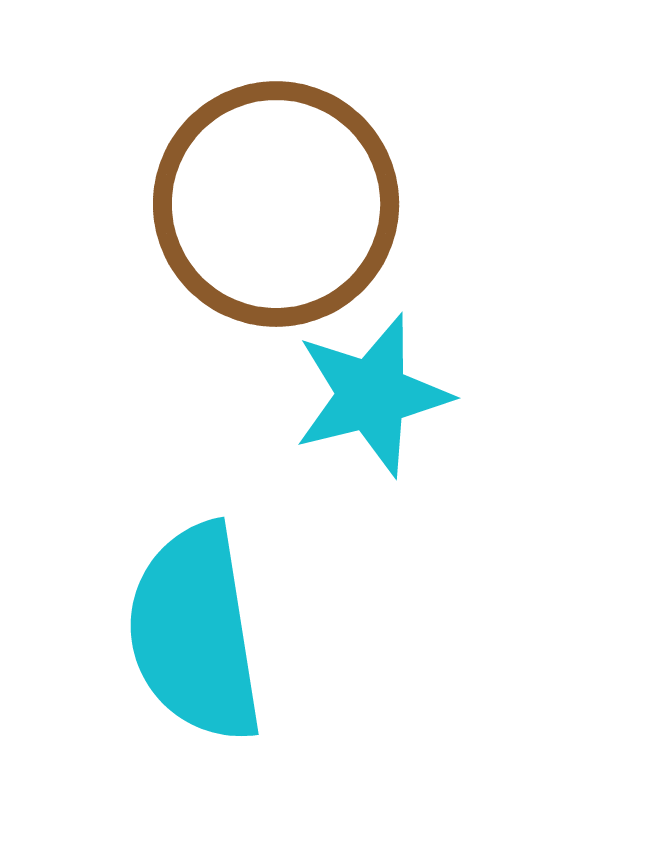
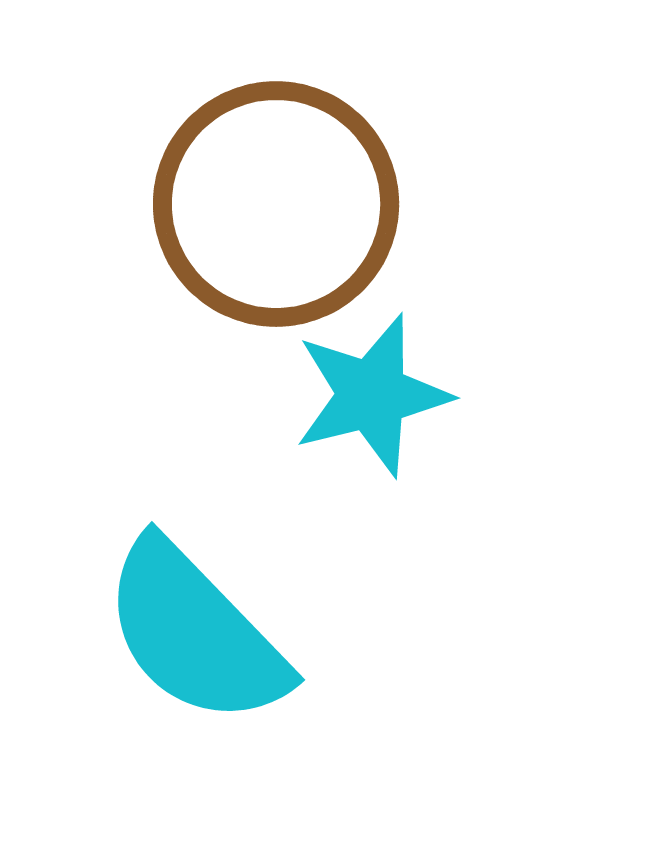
cyan semicircle: rotated 35 degrees counterclockwise
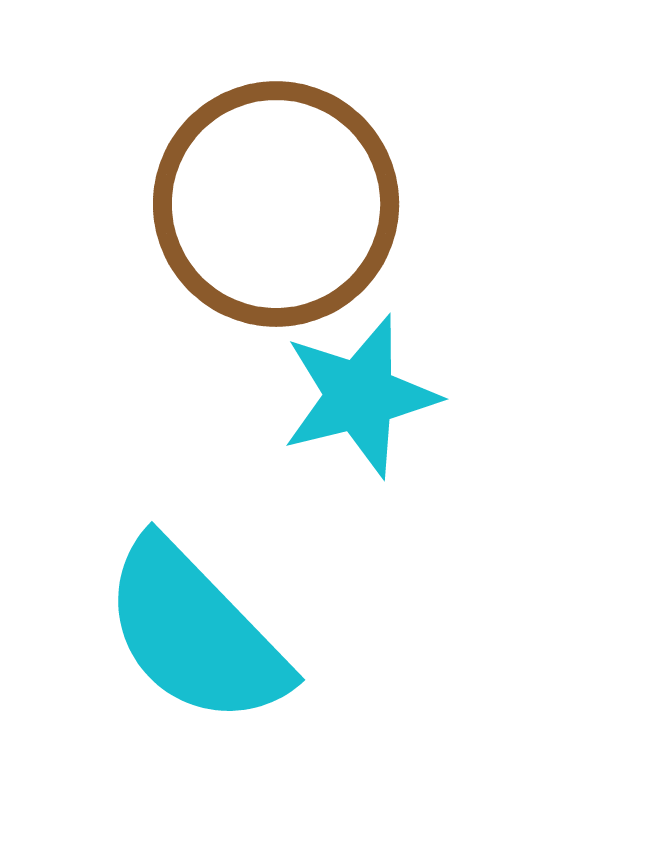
cyan star: moved 12 px left, 1 px down
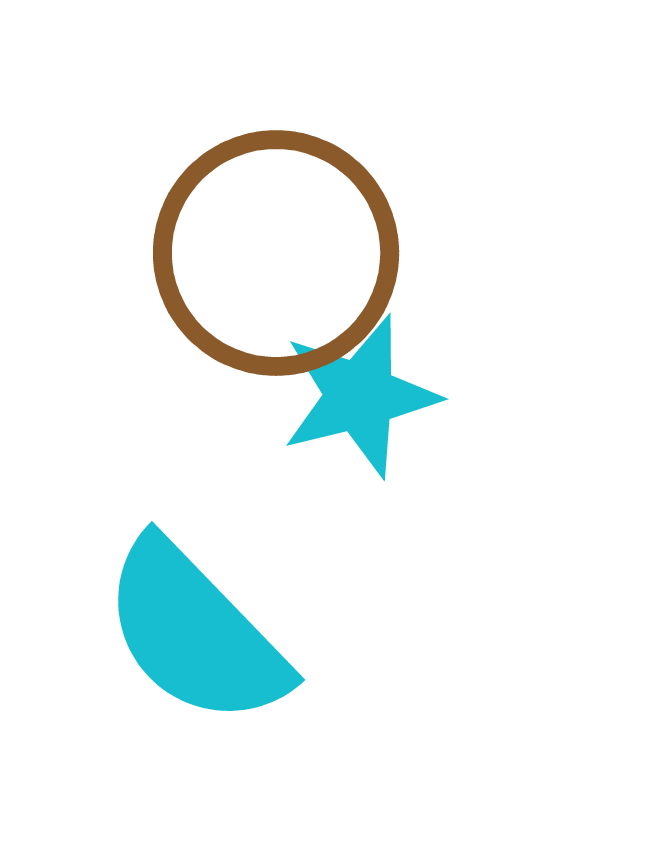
brown circle: moved 49 px down
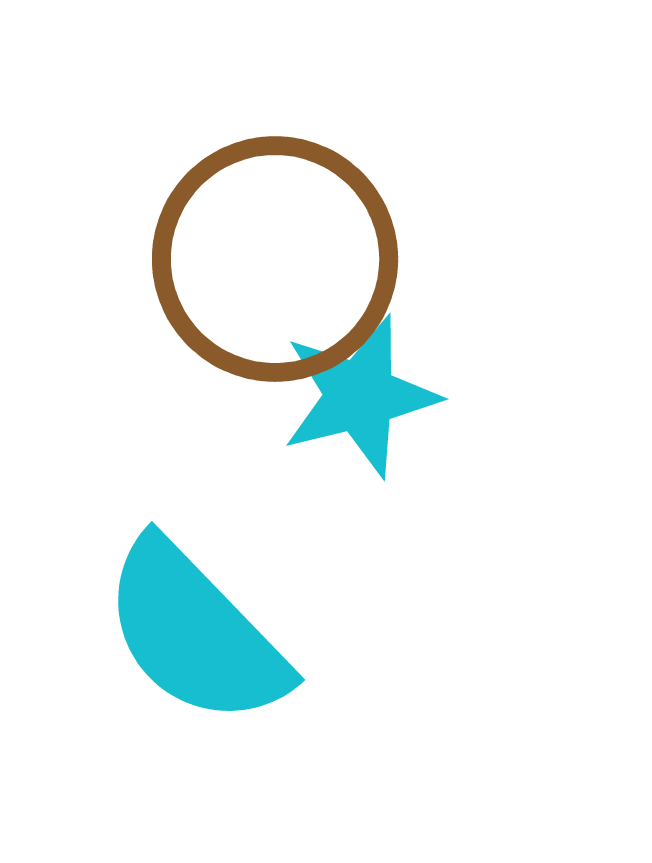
brown circle: moved 1 px left, 6 px down
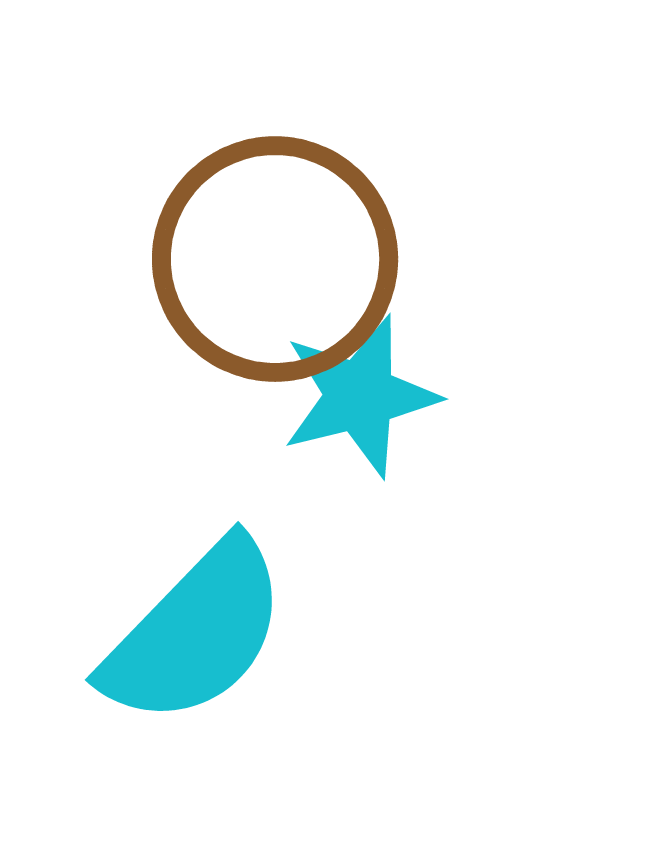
cyan semicircle: rotated 92 degrees counterclockwise
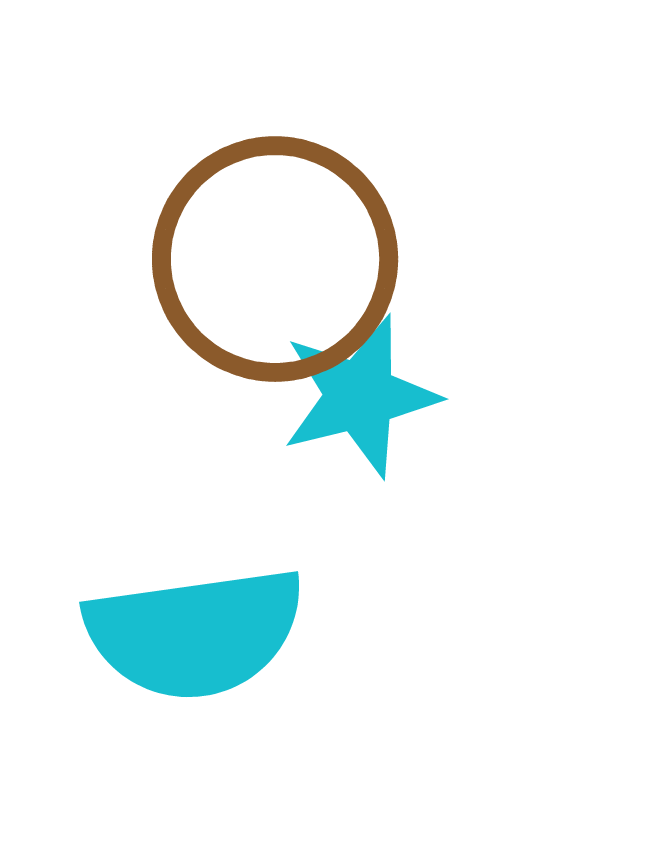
cyan semicircle: rotated 38 degrees clockwise
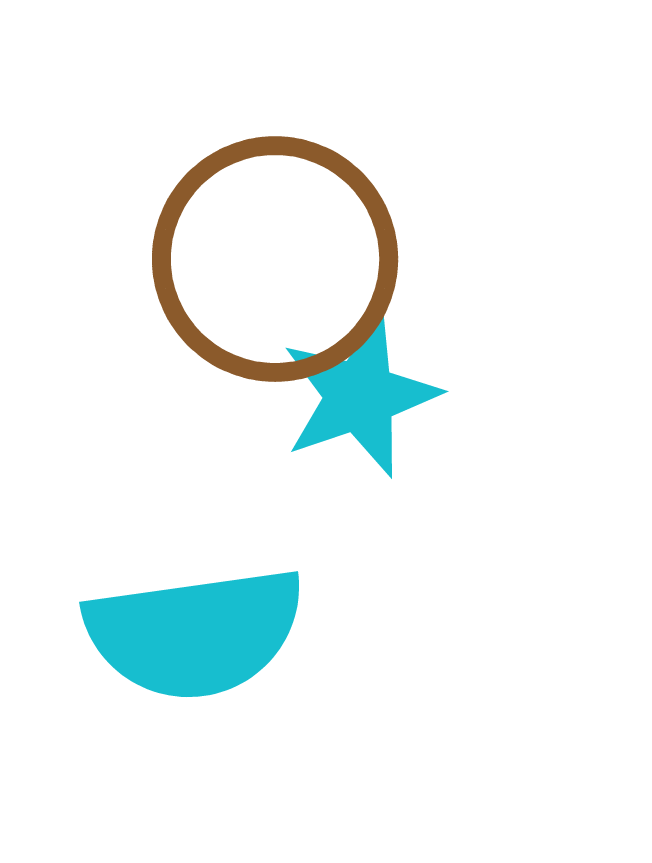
cyan star: rotated 5 degrees counterclockwise
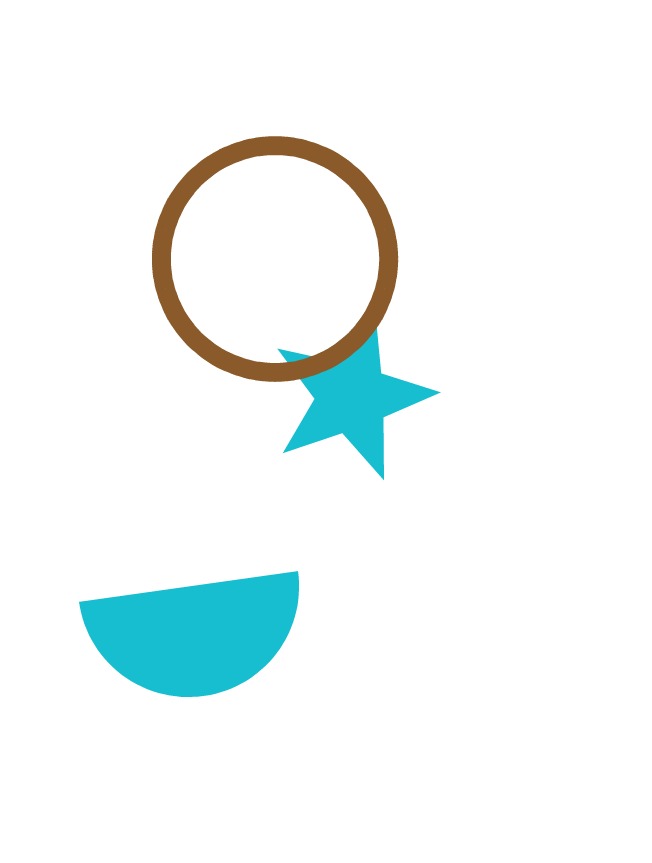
cyan star: moved 8 px left, 1 px down
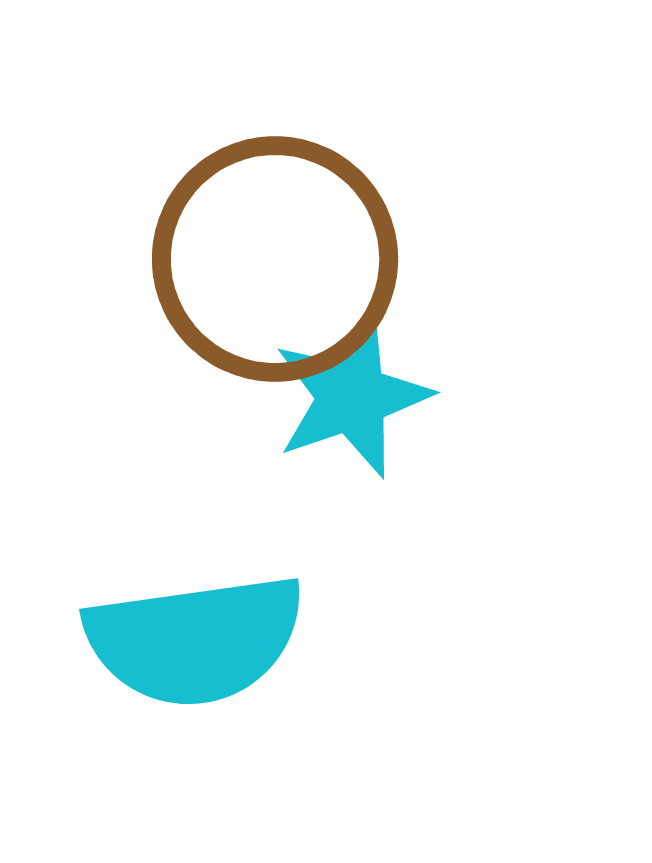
cyan semicircle: moved 7 px down
